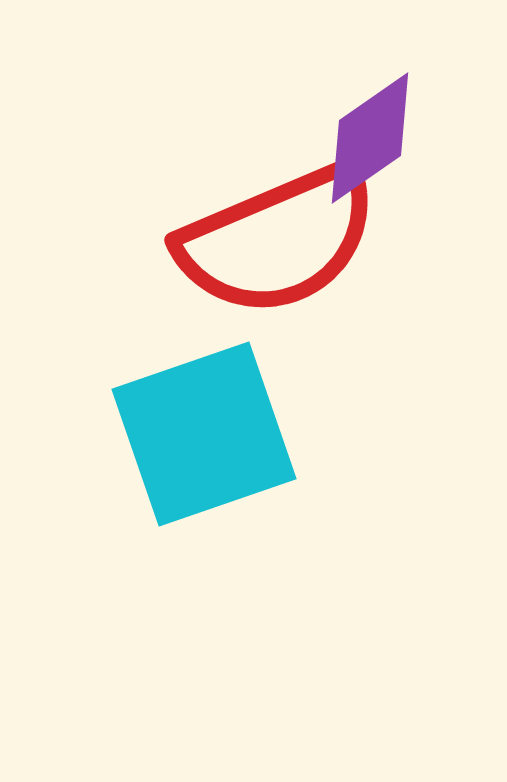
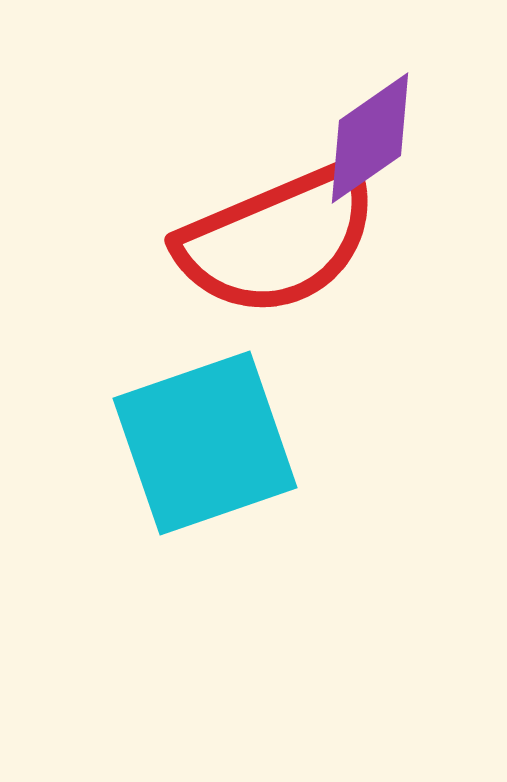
cyan square: moved 1 px right, 9 px down
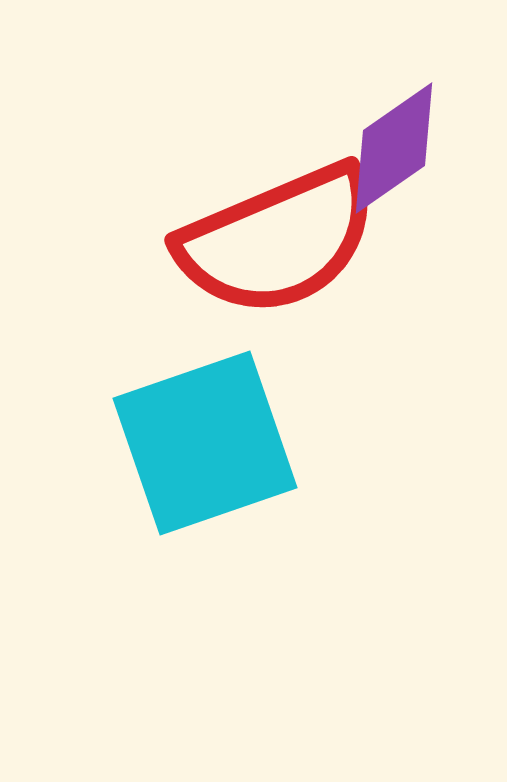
purple diamond: moved 24 px right, 10 px down
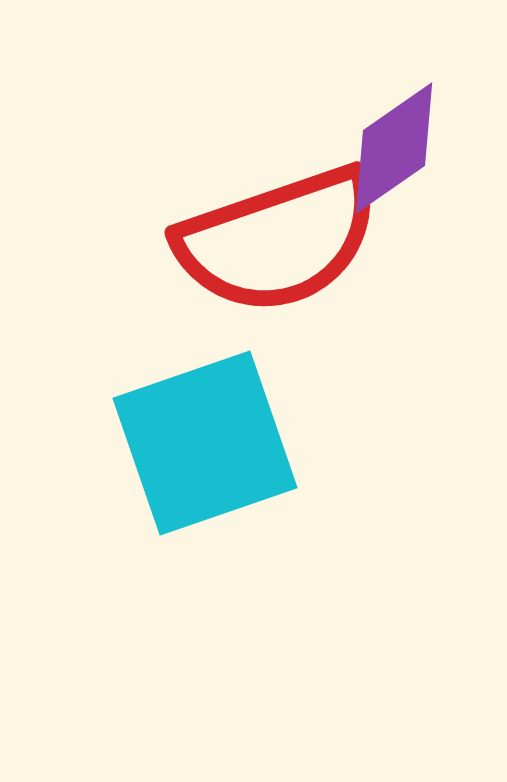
red semicircle: rotated 4 degrees clockwise
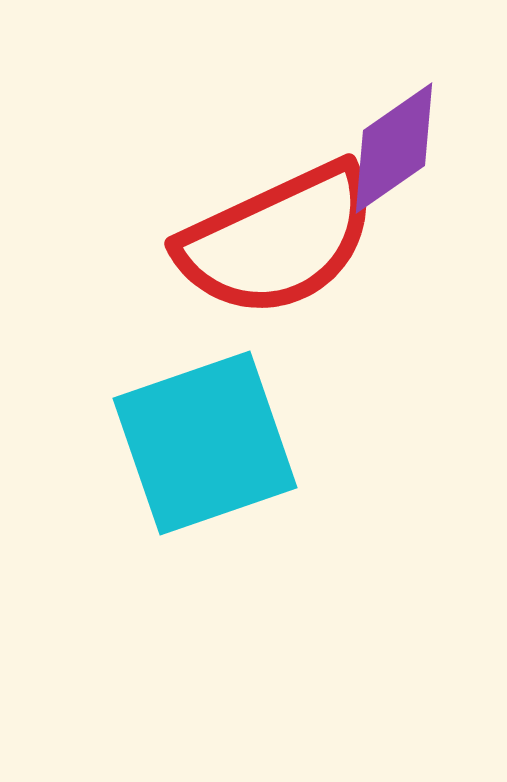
red semicircle: rotated 6 degrees counterclockwise
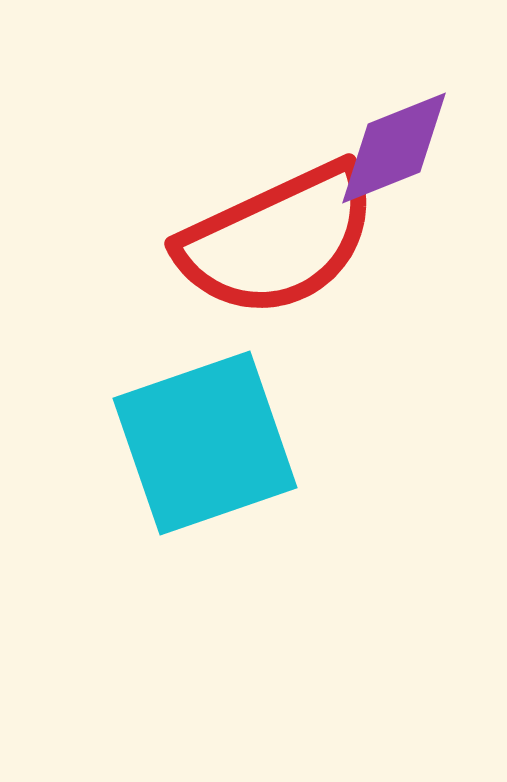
purple diamond: rotated 13 degrees clockwise
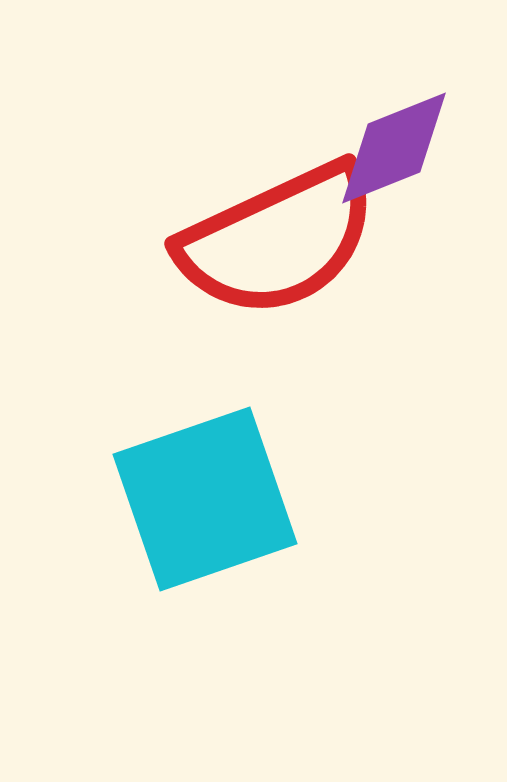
cyan square: moved 56 px down
